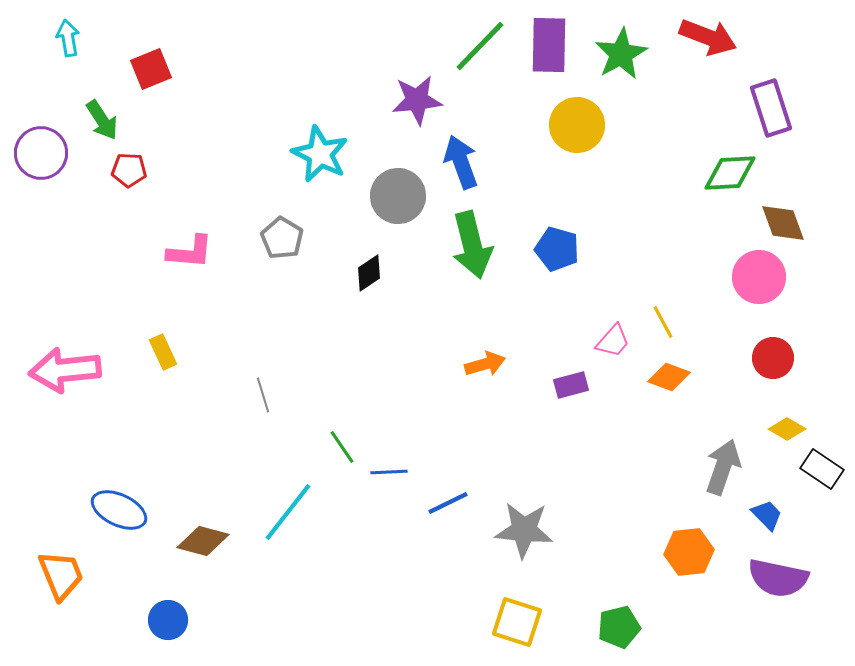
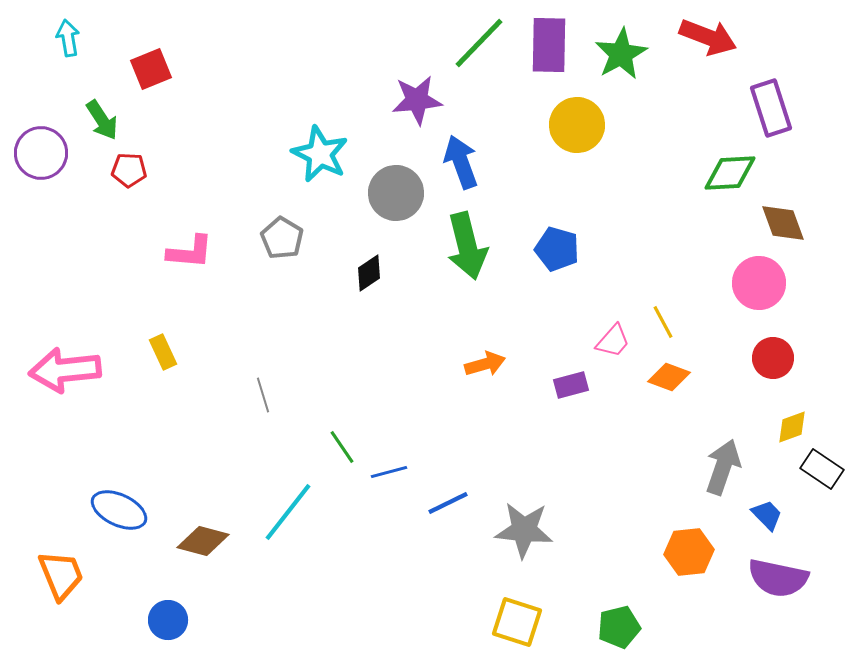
green line at (480, 46): moved 1 px left, 3 px up
gray circle at (398, 196): moved 2 px left, 3 px up
green arrow at (472, 245): moved 5 px left, 1 px down
pink circle at (759, 277): moved 6 px down
yellow diamond at (787, 429): moved 5 px right, 2 px up; rotated 51 degrees counterclockwise
blue line at (389, 472): rotated 12 degrees counterclockwise
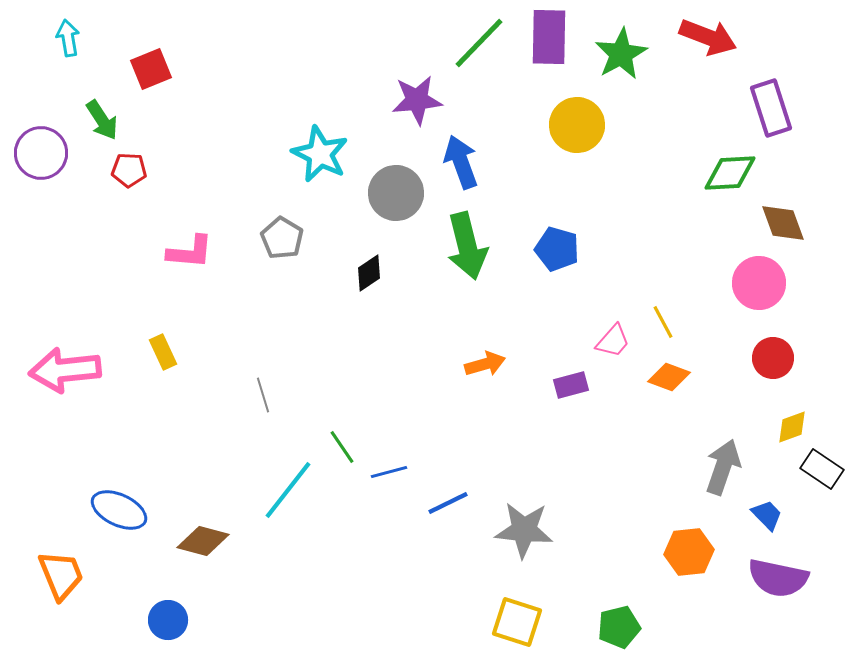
purple rectangle at (549, 45): moved 8 px up
cyan line at (288, 512): moved 22 px up
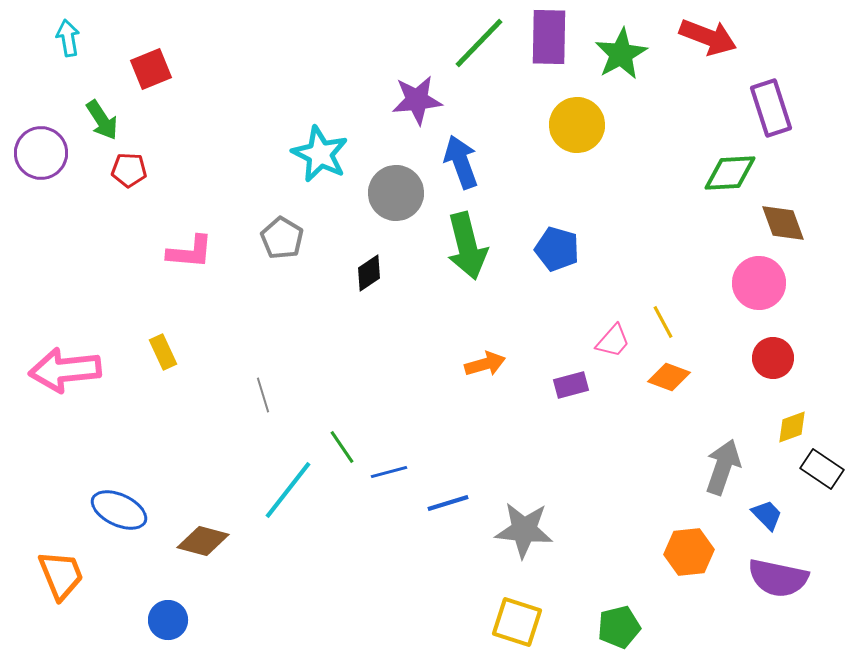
blue line at (448, 503): rotated 9 degrees clockwise
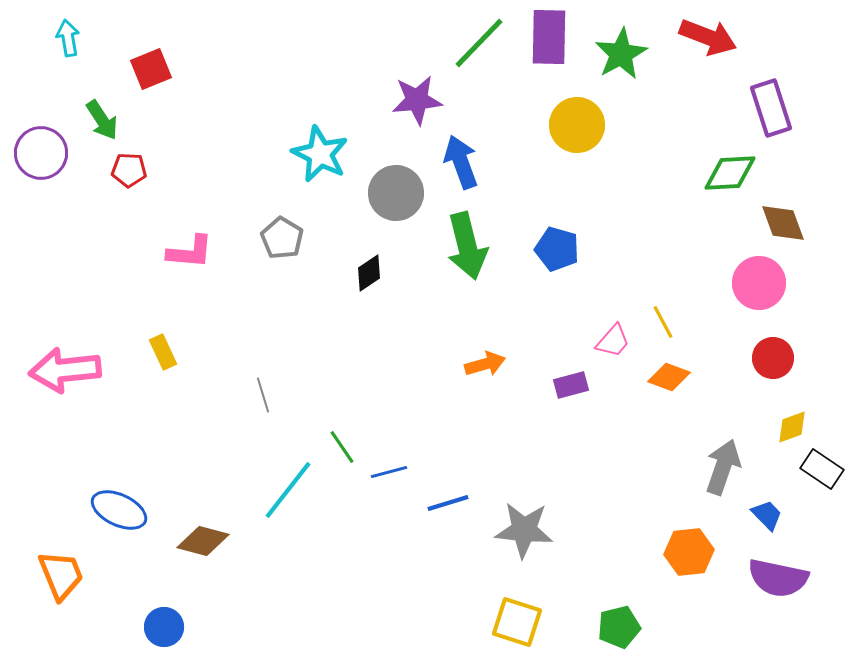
blue circle at (168, 620): moved 4 px left, 7 px down
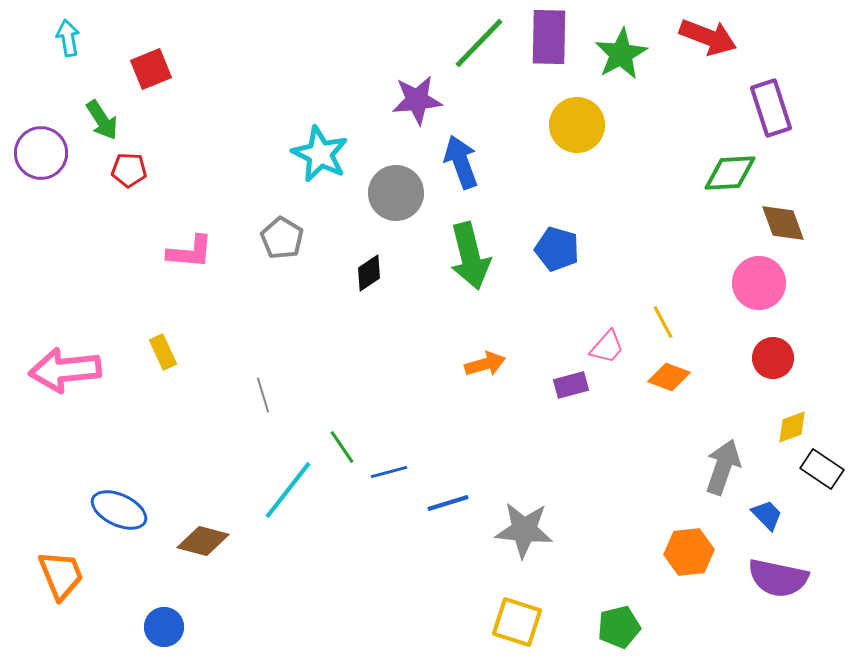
green arrow at (467, 246): moved 3 px right, 10 px down
pink trapezoid at (613, 341): moved 6 px left, 6 px down
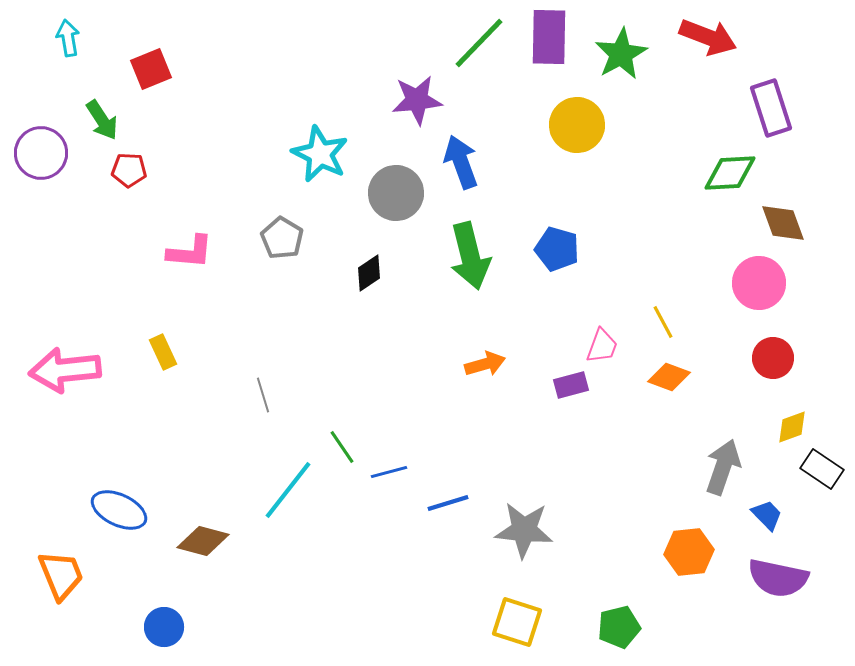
pink trapezoid at (607, 347): moved 5 px left, 1 px up; rotated 21 degrees counterclockwise
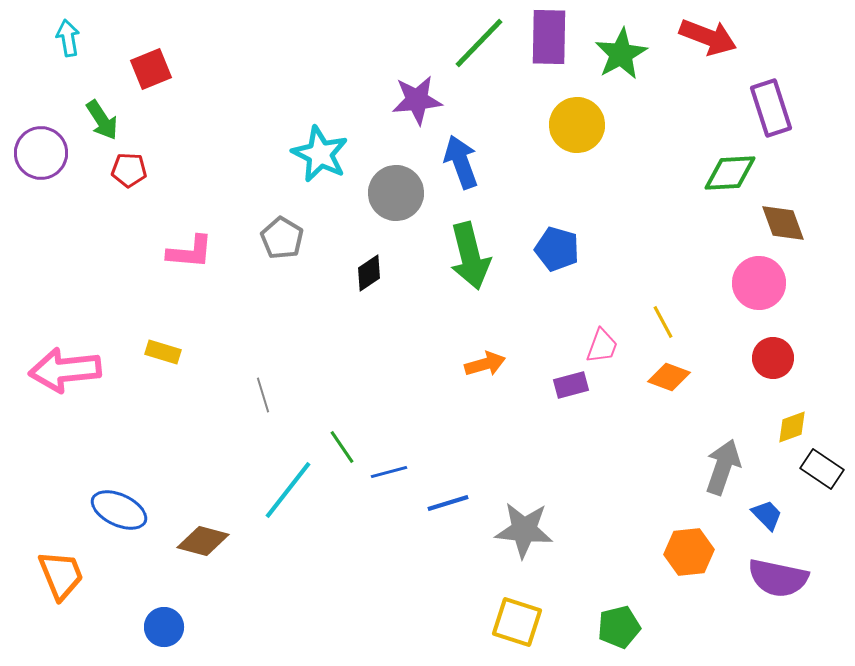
yellow rectangle at (163, 352): rotated 48 degrees counterclockwise
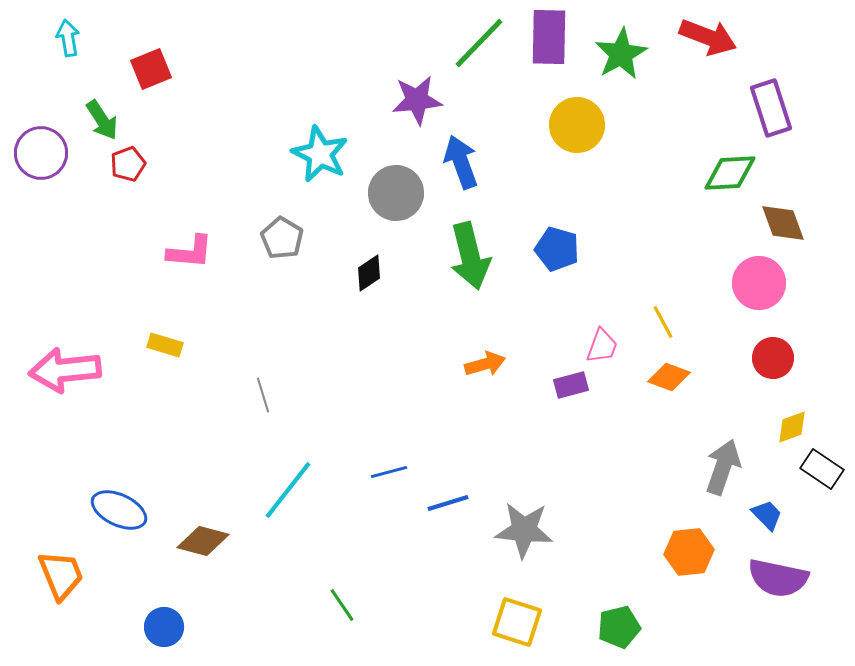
red pentagon at (129, 170): moved 1 px left, 6 px up; rotated 24 degrees counterclockwise
yellow rectangle at (163, 352): moved 2 px right, 7 px up
green line at (342, 447): moved 158 px down
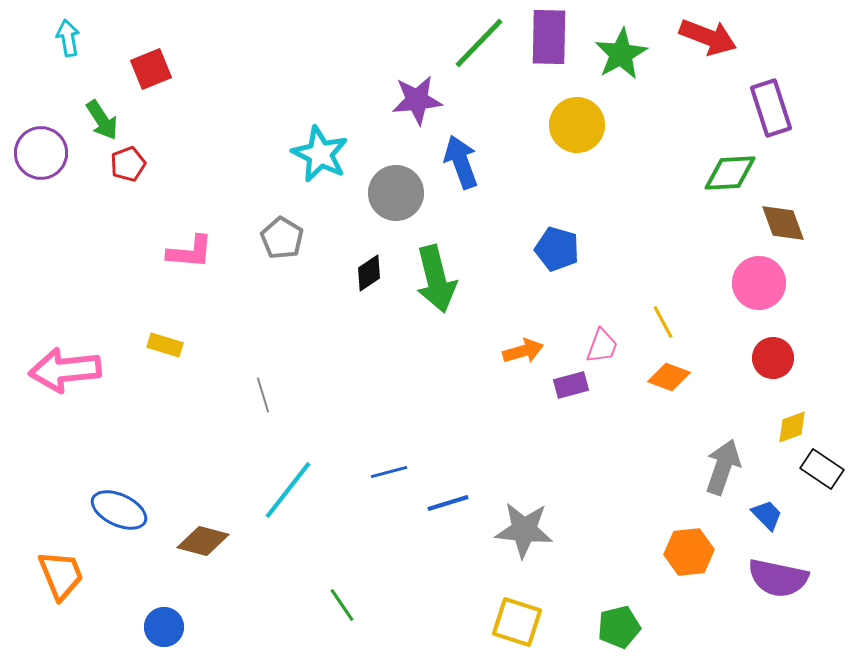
green arrow at (470, 256): moved 34 px left, 23 px down
orange arrow at (485, 364): moved 38 px right, 13 px up
